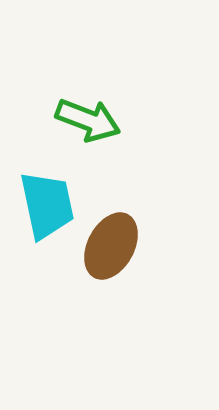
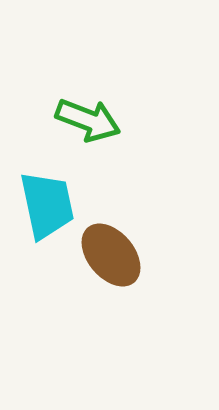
brown ellipse: moved 9 px down; rotated 68 degrees counterclockwise
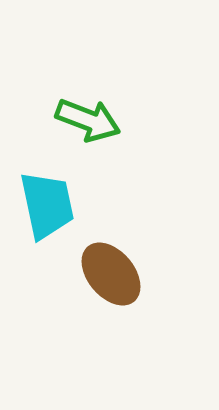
brown ellipse: moved 19 px down
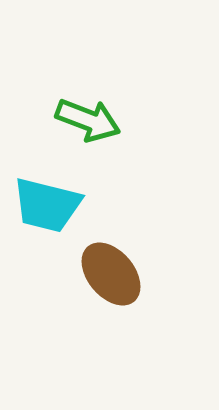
cyan trapezoid: rotated 116 degrees clockwise
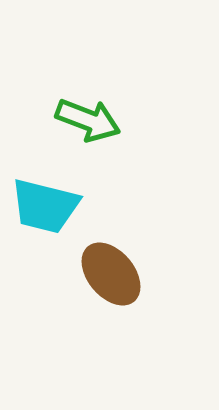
cyan trapezoid: moved 2 px left, 1 px down
